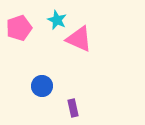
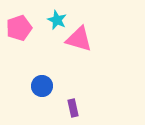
pink triangle: rotated 8 degrees counterclockwise
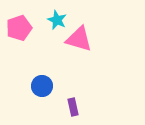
purple rectangle: moved 1 px up
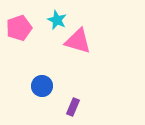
pink triangle: moved 1 px left, 2 px down
purple rectangle: rotated 36 degrees clockwise
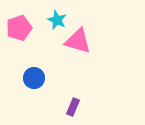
blue circle: moved 8 px left, 8 px up
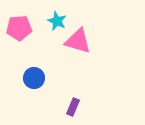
cyan star: moved 1 px down
pink pentagon: rotated 15 degrees clockwise
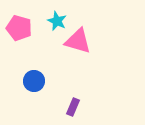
pink pentagon: rotated 20 degrees clockwise
blue circle: moved 3 px down
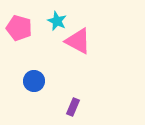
pink triangle: rotated 12 degrees clockwise
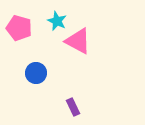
blue circle: moved 2 px right, 8 px up
purple rectangle: rotated 48 degrees counterclockwise
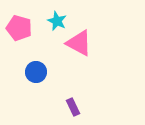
pink triangle: moved 1 px right, 2 px down
blue circle: moved 1 px up
